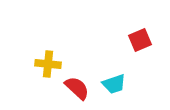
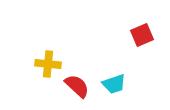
red square: moved 2 px right, 5 px up
red semicircle: moved 2 px up
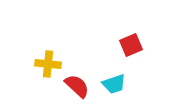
red square: moved 11 px left, 10 px down
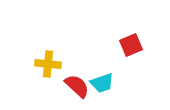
cyan trapezoid: moved 12 px left, 1 px up
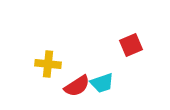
red semicircle: rotated 104 degrees clockwise
